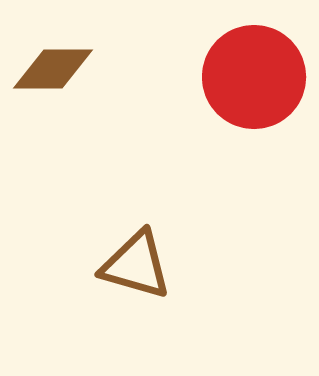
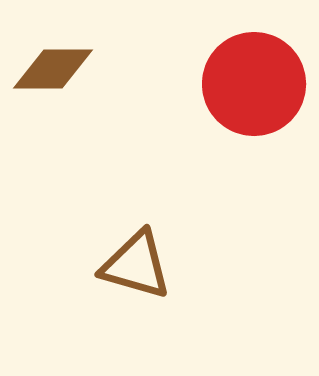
red circle: moved 7 px down
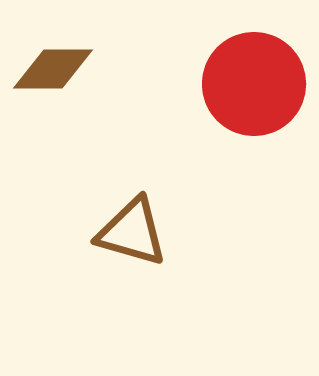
brown triangle: moved 4 px left, 33 px up
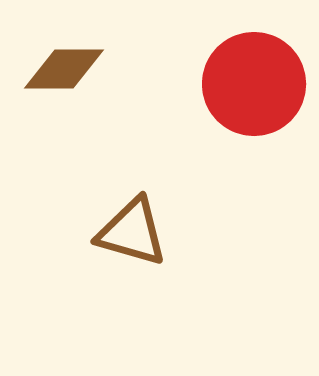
brown diamond: moved 11 px right
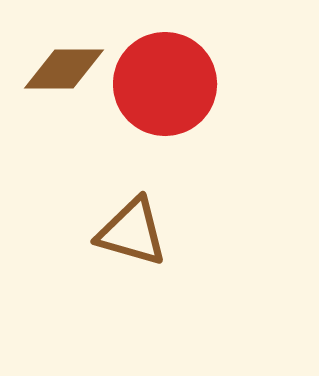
red circle: moved 89 px left
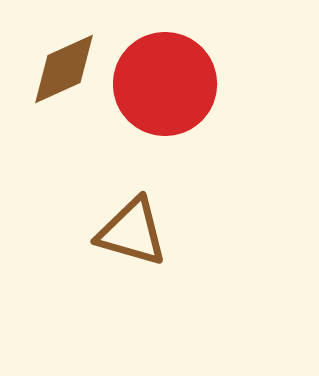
brown diamond: rotated 24 degrees counterclockwise
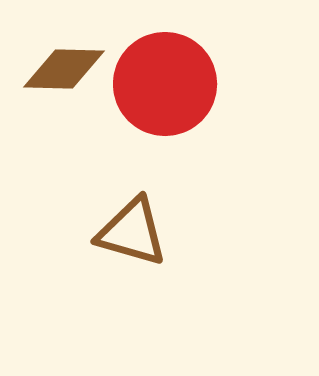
brown diamond: rotated 26 degrees clockwise
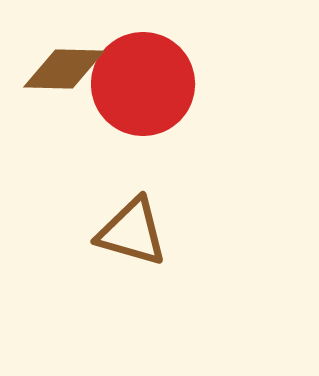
red circle: moved 22 px left
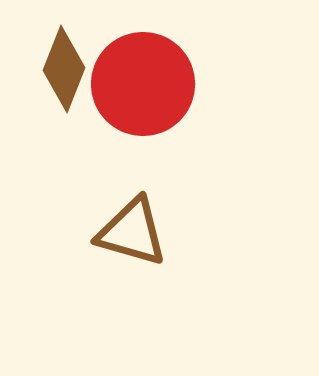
brown diamond: rotated 70 degrees counterclockwise
